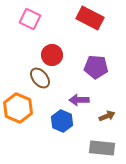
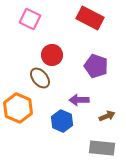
purple pentagon: moved 1 px up; rotated 15 degrees clockwise
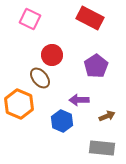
purple pentagon: rotated 20 degrees clockwise
orange hexagon: moved 1 px right, 4 px up
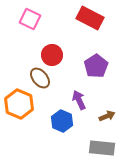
purple arrow: rotated 66 degrees clockwise
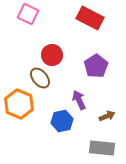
pink square: moved 2 px left, 5 px up
blue hexagon: rotated 25 degrees clockwise
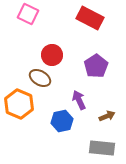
brown ellipse: rotated 20 degrees counterclockwise
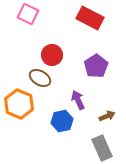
purple arrow: moved 1 px left
gray rectangle: rotated 60 degrees clockwise
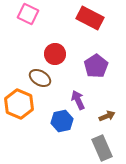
red circle: moved 3 px right, 1 px up
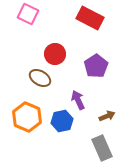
orange hexagon: moved 8 px right, 13 px down
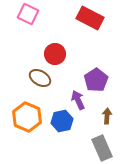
purple pentagon: moved 14 px down
brown arrow: rotated 63 degrees counterclockwise
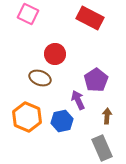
brown ellipse: rotated 10 degrees counterclockwise
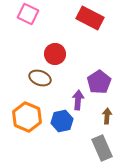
purple pentagon: moved 3 px right, 2 px down
purple arrow: rotated 30 degrees clockwise
